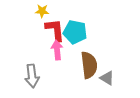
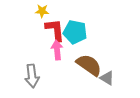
brown semicircle: rotated 48 degrees counterclockwise
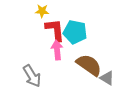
gray arrow: rotated 25 degrees counterclockwise
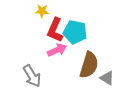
red L-shape: rotated 150 degrees counterclockwise
pink arrow: rotated 72 degrees clockwise
brown semicircle: rotated 72 degrees clockwise
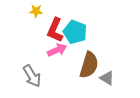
yellow star: moved 6 px left
cyan pentagon: rotated 10 degrees clockwise
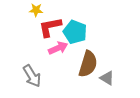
yellow star: moved 1 px up
red L-shape: moved 5 px left, 3 px up; rotated 55 degrees clockwise
pink arrow: moved 1 px right, 2 px up
brown semicircle: moved 1 px left, 1 px up
